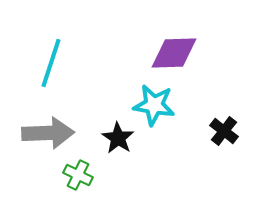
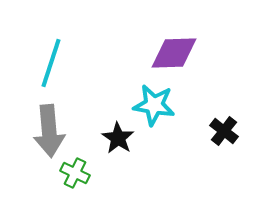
gray arrow: moved 1 px right, 2 px up; rotated 87 degrees clockwise
green cross: moved 3 px left, 2 px up
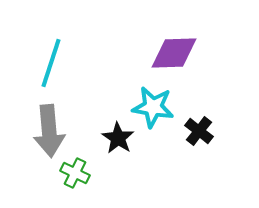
cyan star: moved 1 px left, 2 px down
black cross: moved 25 px left
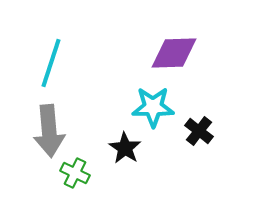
cyan star: rotated 9 degrees counterclockwise
black star: moved 7 px right, 10 px down
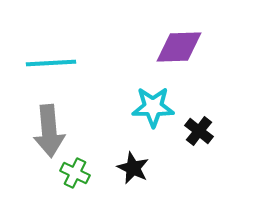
purple diamond: moved 5 px right, 6 px up
cyan line: rotated 69 degrees clockwise
black star: moved 8 px right, 20 px down; rotated 8 degrees counterclockwise
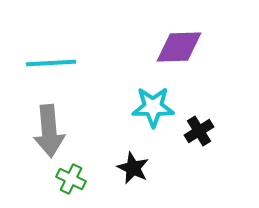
black cross: rotated 20 degrees clockwise
green cross: moved 4 px left, 6 px down
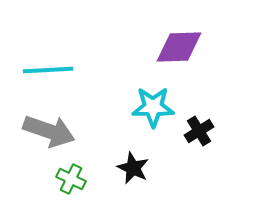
cyan line: moved 3 px left, 7 px down
gray arrow: rotated 66 degrees counterclockwise
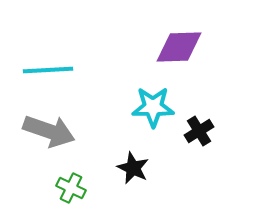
green cross: moved 9 px down
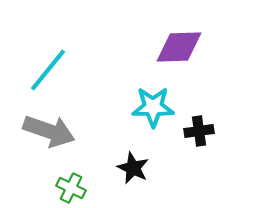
cyan line: rotated 48 degrees counterclockwise
black cross: rotated 24 degrees clockwise
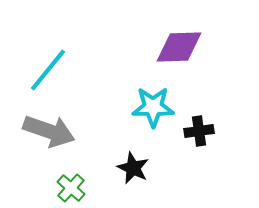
green cross: rotated 16 degrees clockwise
